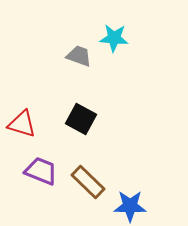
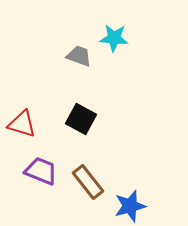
brown rectangle: rotated 8 degrees clockwise
blue star: rotated 16 degrees counterclockwise
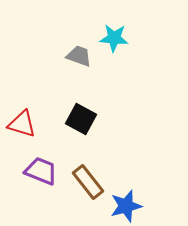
blue star: moved 4 px left
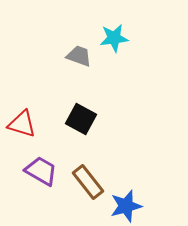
cyan star: rotated 12 degrees counterclockwise
purple trapezoid: rotated 8 degrees clockwise
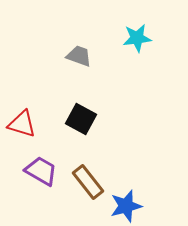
cyan star: moved 23 px right
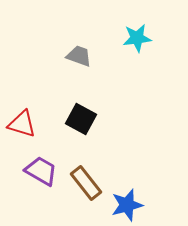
brown rectangle: moved 2 px left, 1 px down
blue star: moved 1 px right, 1 px up
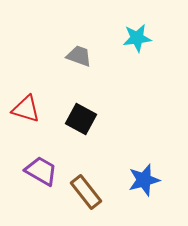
red triangle: moved 4 px right, 15 px up
brown rectangle: moved 9 px down
blue star: moved 17 px right, 25 px up
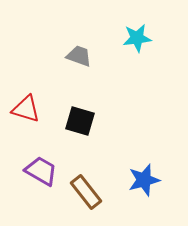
black square: moved 1 px left, 2 px down; rotated 12 degrees counterclockwise
